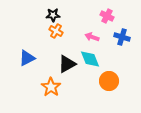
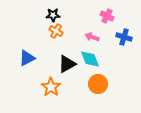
blue cross: moved 2 px right
orange circle: moved 11 px left, 3 px down
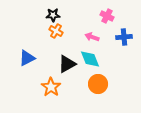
blue cross: rotated 21 degrees counterclockwise
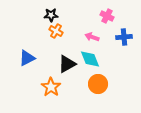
black star: moved 2 px left
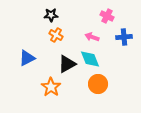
orange cross: moved 4 px down
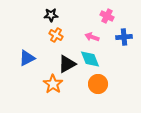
orange star: moved 2 px right, 3 px up
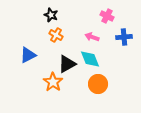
black star: rotated 24 degrees clockwise
blue triangle: moved 1 px right, 3 px up
orange star: moved 2 px up
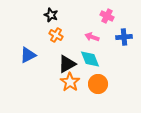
orange star: moved 17 px right
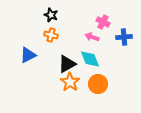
pink cross: moved 4 px left, 6 px down
orange cross: moved 5 px left; rotated 16 degrees counterclockwise
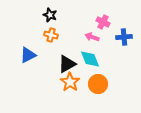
black star: moved 1 px left
